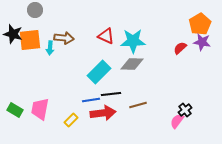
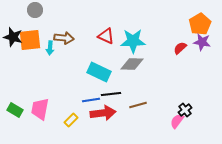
black star: moved 3 px down
cyan rectangle: rotated 70 degrees clockwise
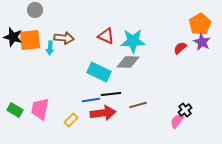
purple star: rotated 18 degrees clockwise
gray diamond: moved 4 px left, 2 px up
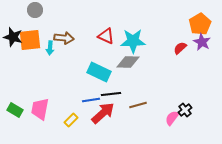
red arrow: rotated 35 degrees counterclockwise
pink semicircle: moved 5 px left, 3 px up
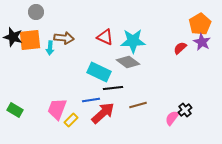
gray circle: moved 1 px right, 2 px down
red triangle: moved 1 px left, 1 px down
gray diamond: rotated 35 degrees clockwise
black line: moved 2 px right, 6 px up
pink trapezoid: moved 17 px right; rotated 10 degrees clockwise
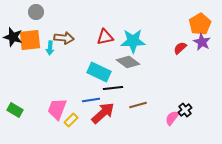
red triangle: rotated 36 degrees counterclockwise
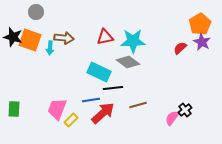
orange square: rotated 25 degrees clockwise
green rectangle: moved 1 px left, 1 px up; rotated 63 degrees clockwise
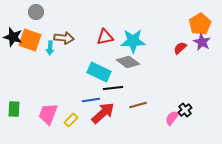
pink trapezoid: moved 9 px left, 5 px down
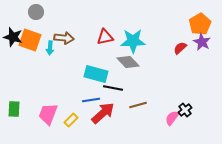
gray diamond: rotated 10 degrees clockwise
cyan rectangle: moved 3 px left, 2 px down; rotated 10 degrees counterclockwise
black line: rotated 18 degrees clockwise
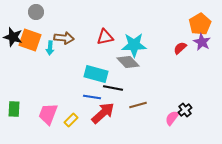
cyan star: moved 1 px right, 4 px down
blue line: moved 1 px right, 3 px up; rotated 18 degrees clockwise
